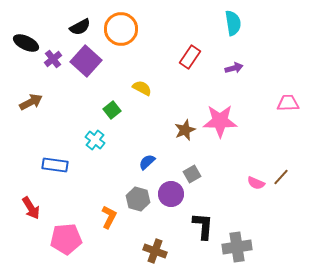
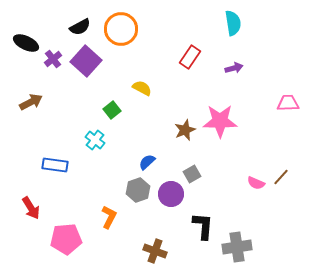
gray hexagon: moved 9 px up; rotated 25 degrees clockwise
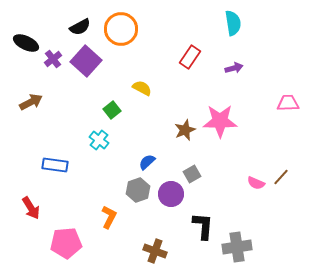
cyan cross: moved 4 px right
pink pentagon: moved 4 px down
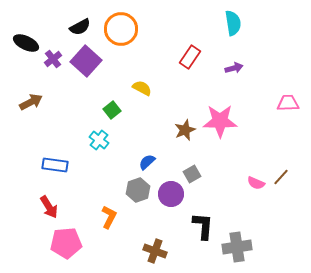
red arrow: moved 18 px right, 1 px up
